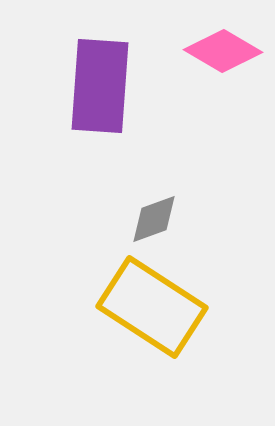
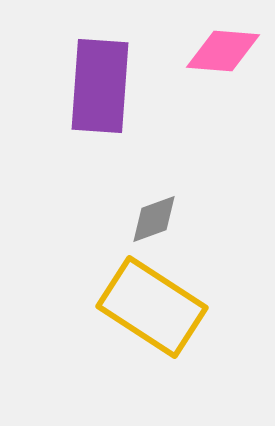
pink diamond: rotated 26 degrees counterclockwise
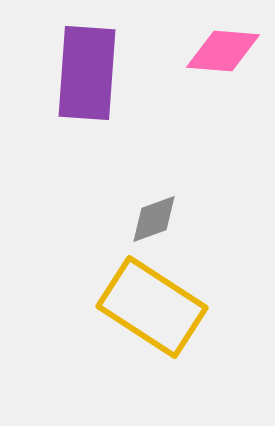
purple rectangle: moved 13 px left, 13 px up
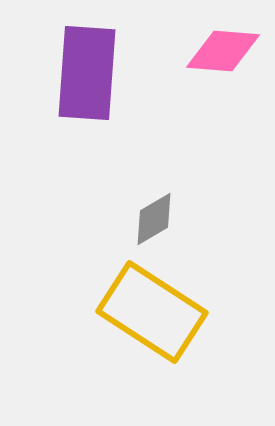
gray diamond: rotated 10 degrees counterclockwise
yellow rectangle: moved 5 px down
